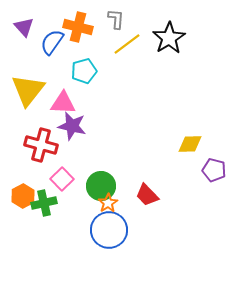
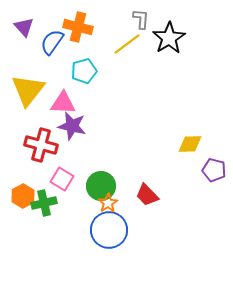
gray L-shape: moved 25 px right
pink square: rotated 15 degrees counterclockwise
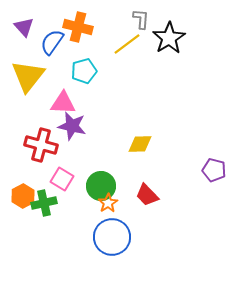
yellow triangle: moved 14 px up
yellow diamond: moved 50 px left
blue circle: moved 3 px right, 7 px down
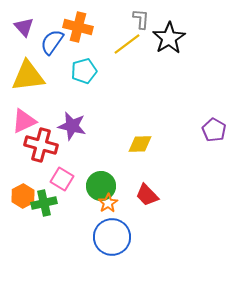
yellow triangle: rotated 45 degrees clockwise
pink triangle: moved 39 px left, 18 px down; rotated 28 degrees counterclockwise
purple pentagon: moved 40 px up; rotated 15 degrees clockwise
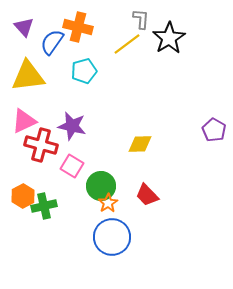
pink square: moved 10 px right, 13 px up
green cross: moved 3 px down
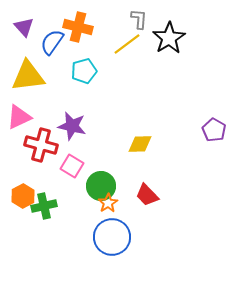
gray L-shape: moved 2 px left
pink triangle: moved 5 px left, 4 px up
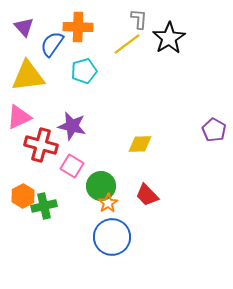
orange cross: rotated 12 degrees counterclockwise
blue semicircle: moved 2 px down
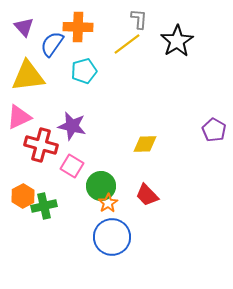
black star: moved 8 px right, 3 px down
yellow diamond: moved 5 px right
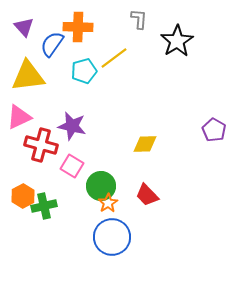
yellow line: moved 13 px left, 14 px down
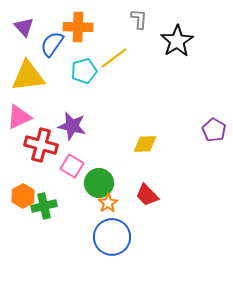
green circle: moved 2 px left, 3 px up
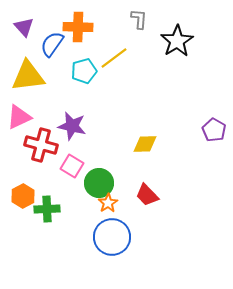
green cross: moved 3 px right, 3 px down; rotated 10 degrees clockwise
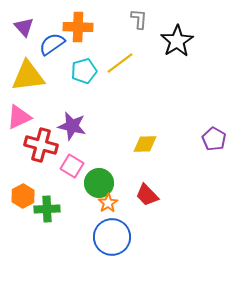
blue semicircle: rotated 20 degrees clockwise
yellow line: moved 6 px right, 5 px down
purple pentagon: moved 9 px down
